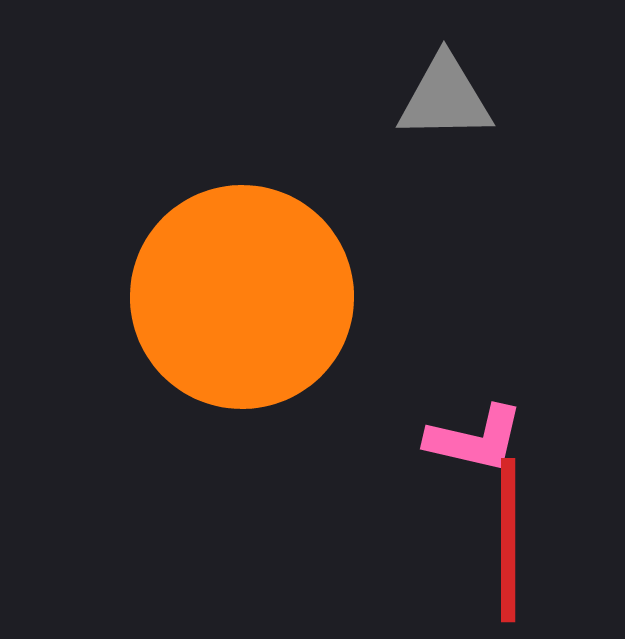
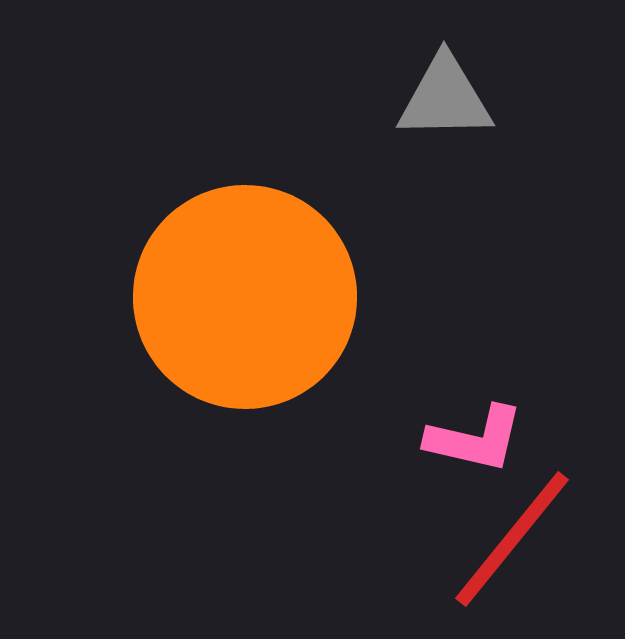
orange circle: moved 3 px right
red line: moved 4 px right, 1 px up; rotated 39 degrees clockwise
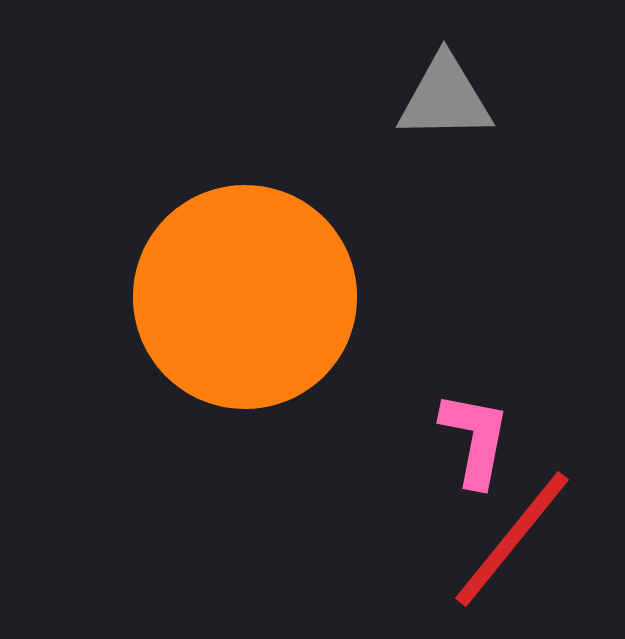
pink L-shape: rotated 92 degrees counterclockwise
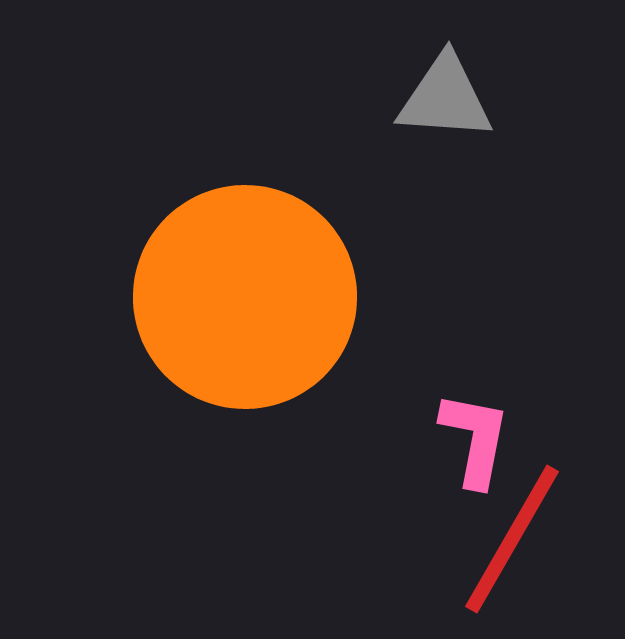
gray triangle: rotated 5 degrees clockwise
red line: rotated 9 degrees counterclockwise
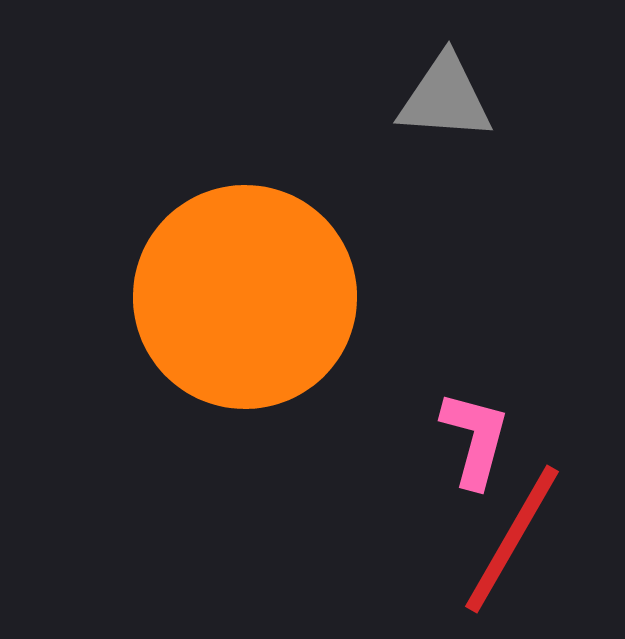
pink L-shape: rotated 4 degrees clockwise
